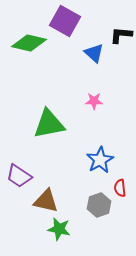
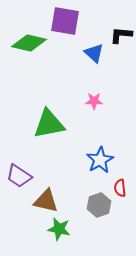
purple square: rotated 20 degrees counterclockwise
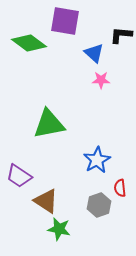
green diamond: rotated 24 degrees clockwise
pink star: moved 7 px right, 21 px up
blue star: moved 3 px left
brown triangle: rotated 20 degrees clockwise
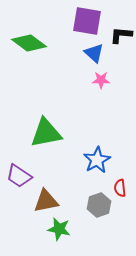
purple square: moved 22 px right
green triangle: moved 3 px left, 9 px down
brown triangle: rotated 44 degrees counterclockwise
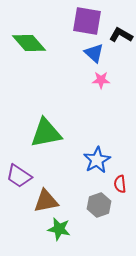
black L-shape: rotated 25 degrees clockwise
green diamond: rotated 12 degrees clockwise
red semicircle: moved 4 px up
